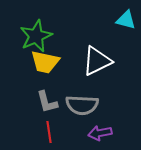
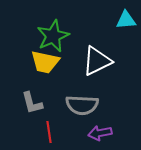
cyan triangle: rotated 20 degrees counterclockwise
green star: moved 17 px right
gray L-shape: moved 15 px left, 1 px down
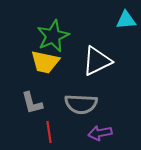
gray semicircle: moved 1 px left, 1 px up
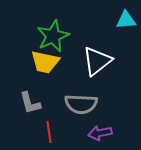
white triangle: rotated 12 degrees counterclockwise
gray L-shape: moved 2 px left
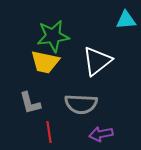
green star: rotated 16 degrees clockwise
purple arrow: moved 1 px right, 1 px down
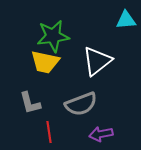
gray semicircle: rotated 24 degrees counterclockwise
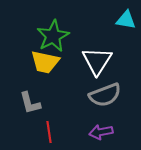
cyan triangle: rotated 15 degrees clockwise
green star: rotated 20 degrees counterclockwise
white triangle: rotated 20 degrees counterclockwise
gray semicircle: moved 24 px right, 9 px up
purple arrow: moved 2 px up
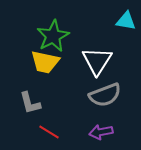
cyan triangle: moved 1 px down
red line: rotated 50 degrees counterclockwise
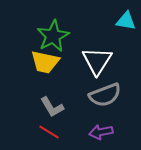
gray L-shape: moved 22 px right, 4 px down; rotated 15 degrees counterclockwise
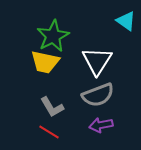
cyan triangle: rotated 25 degrees clockwise
gray semicircle: moved 7 px left
purple arrow: moved 7 px up
